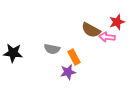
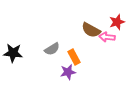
gray semicircle: rotated 42 degrees counterclockwise
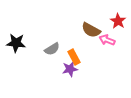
red star: moved 1 px right, 1 px up; rotated 21 degrees counterclockwise
pink arrow: moved 3 px down; rotated 14 degrees clockwise
black star: moved 3 px right, 10 px up
purple star: moved 2 px right, 3 px up
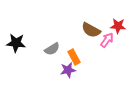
red star: moved 5 px down; rotated 28 degrees counterclockwise
pink arrow: rotated 105 degrees clockwise
purple star: moved 2 px left, 1 px down
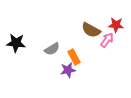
red star: moved 2 px left, 1 px up
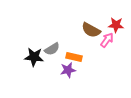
black star: moved 18 px right, 14 px down
orange rectangle: rotated 49 degrees counterclockwise
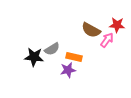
red star: moved 1 px right
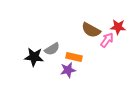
red star: moved 1 px right, 2 px down
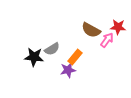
orange rectangle: moved 1 px right; rotated 63 degrees counterclockwise
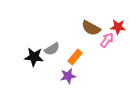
brown semicircle: moved 2 px up
purple star: moved 6 px down
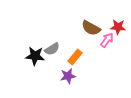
black star: moved 1 px right, 1 px up
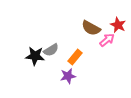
red star: moved 2 px up; rotated 21 degrees clockwise
pink arrow: rotated 14 degrees clockwise
gray semicircle: moved 1 px left, 1 px down
